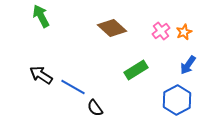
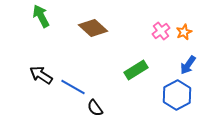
brown diamond: moved 19 px left
blue hexagon: moved 5 px up
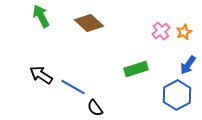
brown diamond: moved 4 px left, 5 px up
green rectangle: moved 1 px up; rotated 15 degrees clockwise
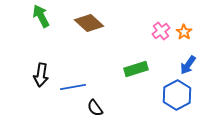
orange star: rotated 14 degrees counterclockwise
black arrow: rotated 115 degrees counterclockwise
blue line: rotated 40 degrees counterclockwise
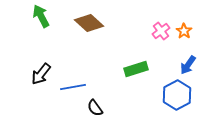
orange star: moved 1 px up
black arrow: moved 1 px up; rotated 30 degrees clockwise
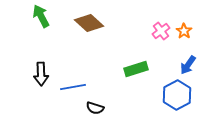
black arrow: rotated 40 degrees counterclockwise
black semicircle: rotated 36 degrees counterclockwise
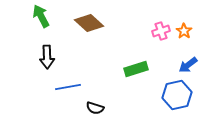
pink cross: rotated 18 degrees clockwise
blue arrow: rotated 18 degrees clockwise
black arrow: moved 6 px right, 17 px up
blue line: moved 5 px left
blue hexagon: rotated 16 degrees clockwise
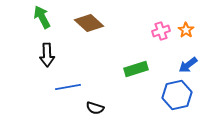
green arrow: moved 1 px right, 1 px down
orange star: moved 2 px right, 1 px up
black arrow: moved 2 px up
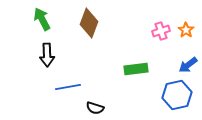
green arrow: moved 2 px down
brown diamond: rotated 68 degrees clockwise
green rectangle: rotated 10 degrees clockwise
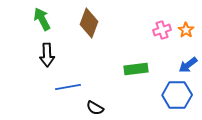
pink cross: moved 1 px right, 1 px up
blue hexagon: rotated 12 degrees clockwise
black semicircle: rotated 12 degrees clockwise
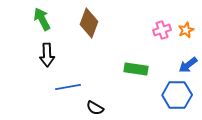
orange star: rotated 14 degrees clockwise
green rectangle: rotated 15 degrees clockwise
